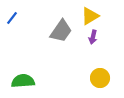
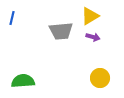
blue line: rotated 24 degrees counterclockwise
gray trapezoid: rotated 50 degrees clockwise
purple arrow: rotated 88 degrees counterclockwise
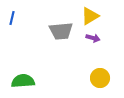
purple arrow: moved 1 px down
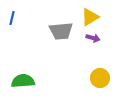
yellow triangle: moved 1 px down
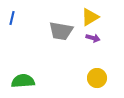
gray trapezoid: rotated 15 degrees clockwise
yellow circle: moved 3 px left
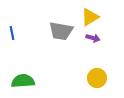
blue line: moved 15 px down; rotated 24 degrees counterclockwise
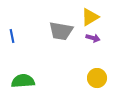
blue line: moved 3 px down
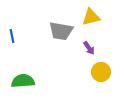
yellow triangle: moved 1 px right; rotated 18 degrees clockwise
purple arrow: moved 4 px left, 10 px down; rotated 40 degrees clockwise
yellow circle: moved 4 px right, 6 px up
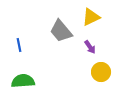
yellow triangle: rotated 12 degrees counterclockwise
gray trapezoid: rotated 40 degrees clockwise
blue line: moved 7 px right, 9 px down
purple arrow: moved 1 px right, 1 px up
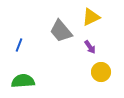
blue line: rotated 32 degrees clockwise
